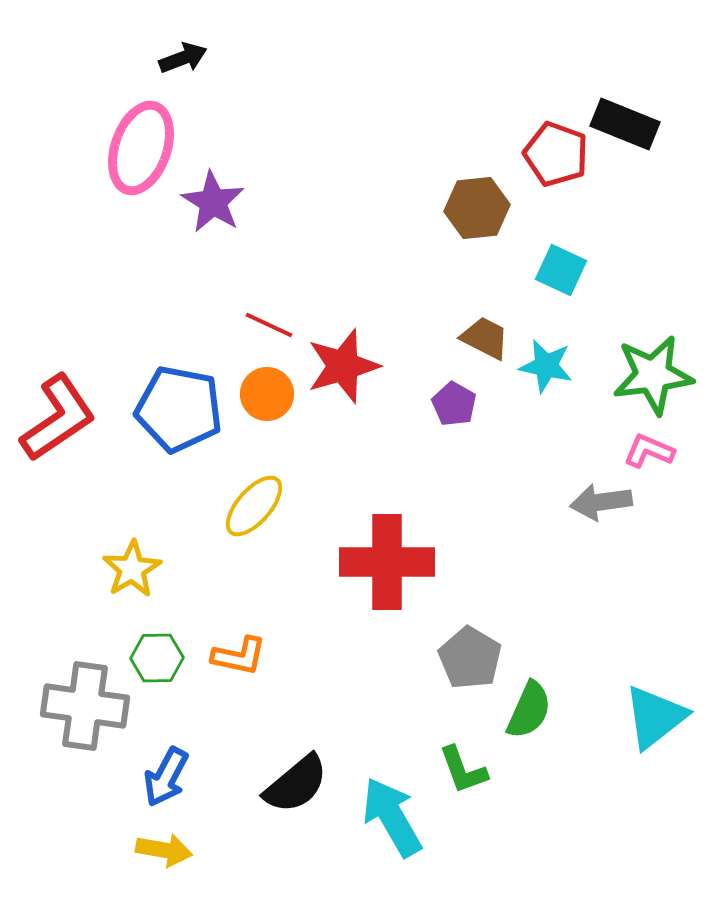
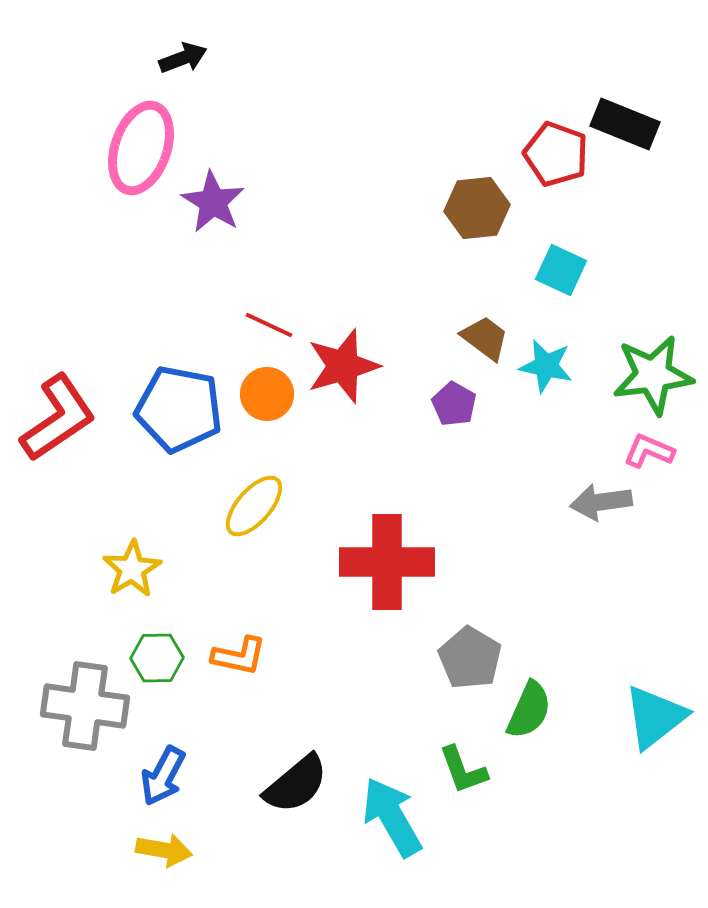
brown trapezoid: rotated 10 degrees clockwise
blue arrow: moved 3 px left, 1 px up
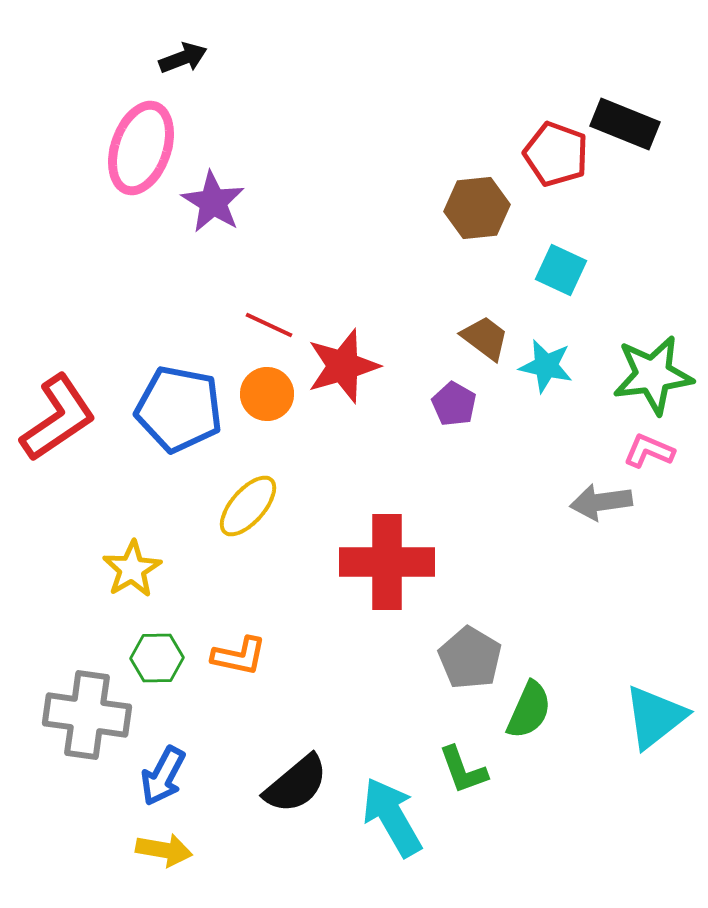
yellow ellipse: moved 6 px left
gray cross: moved 2 px right, 9 px down
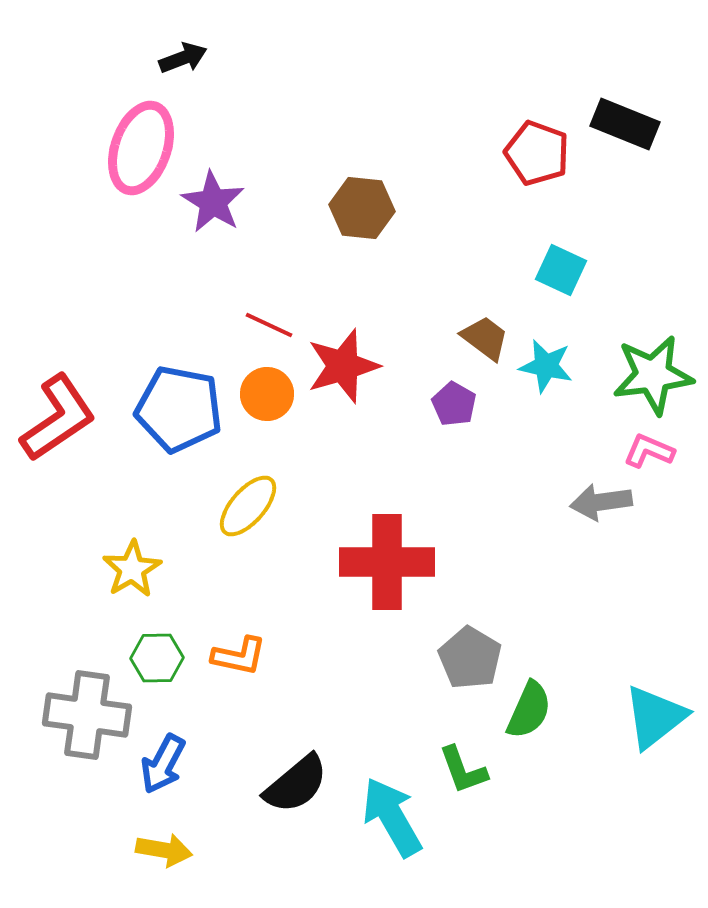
red pentagon: moved 19 px left, 1 px up
brown hexagon: moved 115 px left; rotated 12 degrees clockwise
blue arrow: moved 12 px up
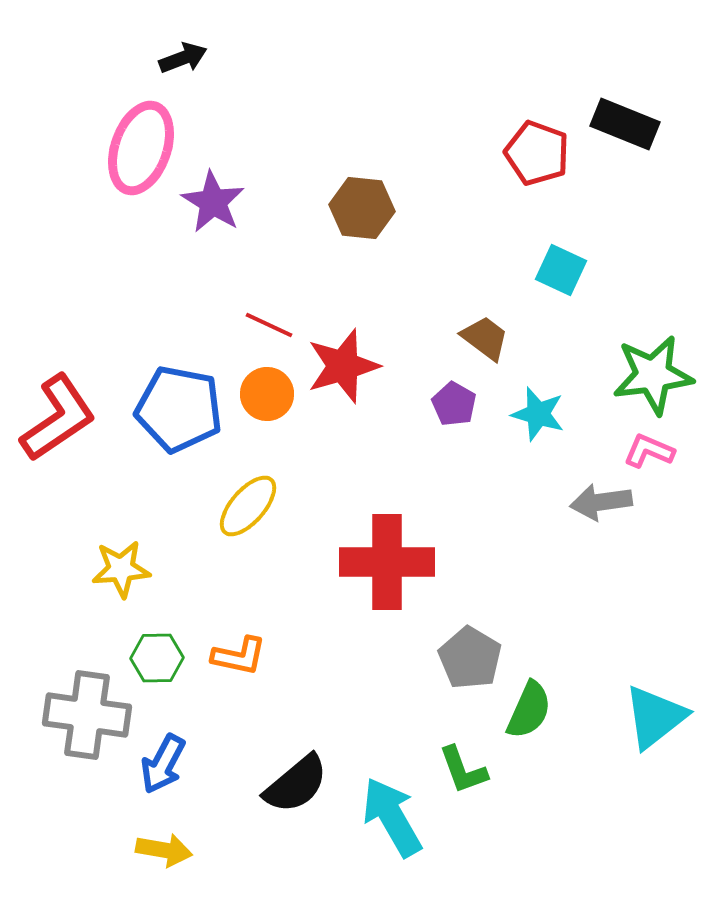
cyan star: moved 8 px left, 48 px down; rotated 4 degrees clockwise
yellow star: moved 11 px left; rotated 26 degrees clockwise
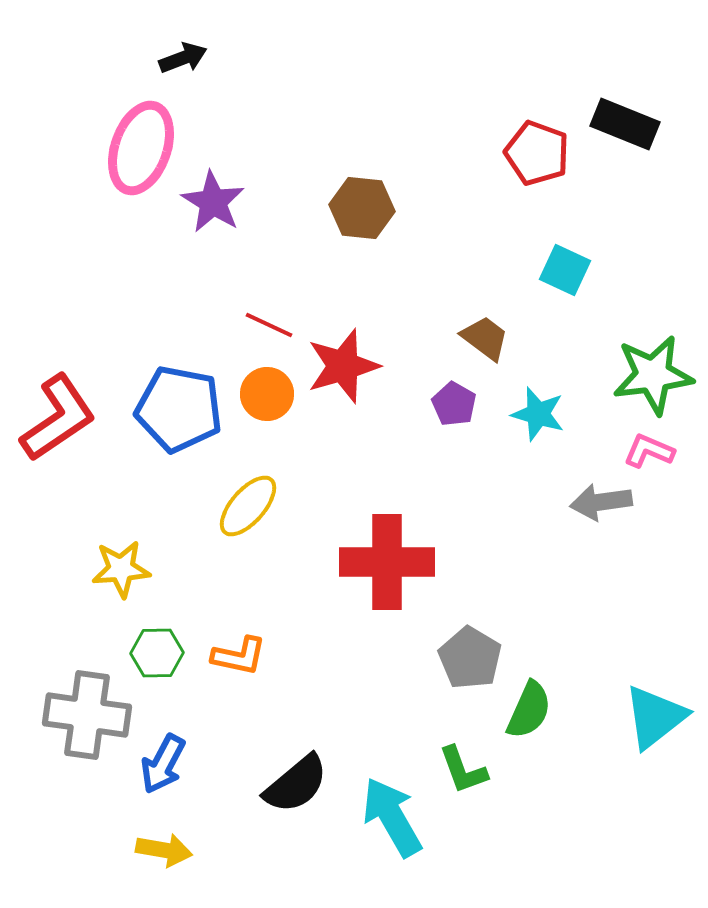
cyan square: moved 4 px right
green hexagon: moved 5 px up
